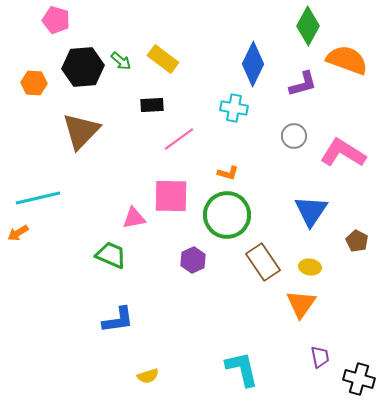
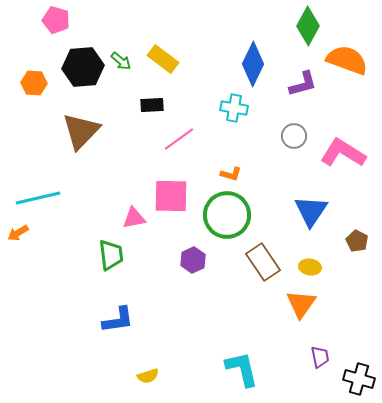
orange L-shape: moved 3 px right, 1 px down
green trapezoid: rotated 60 degrees clockwise
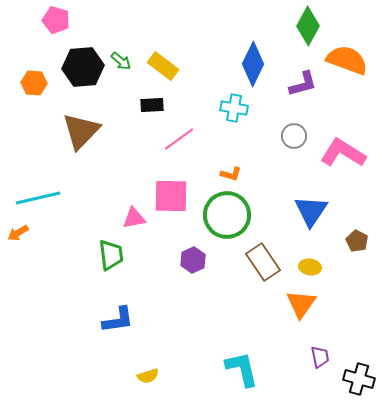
yellow rectangle: moved 7 px down
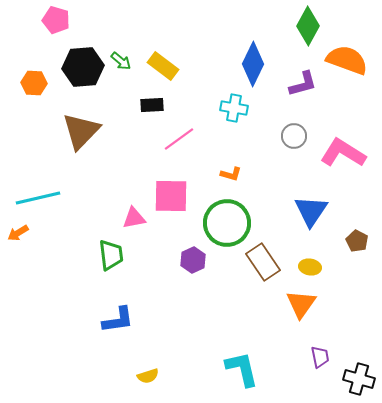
green circle: moved 8 px down
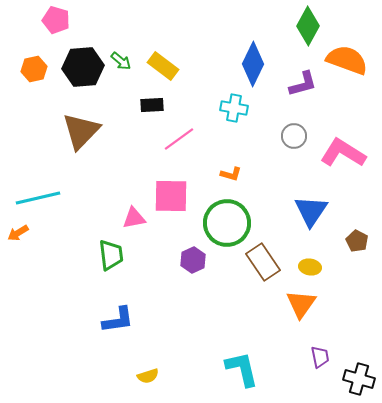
orange hexagon: moved 14 px up; rotated 15 degrees counterclockwise
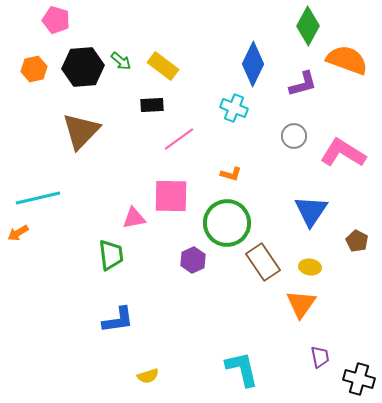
cyan cross: rotated 12 degrees clockwise
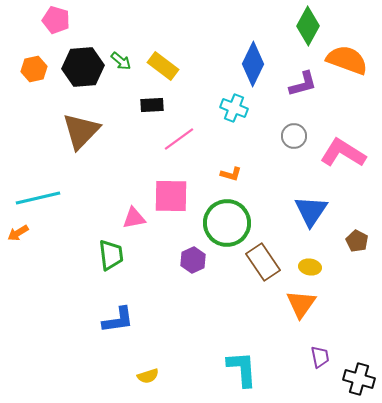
cyan L-shape: rotated 9 degrees clockwise
